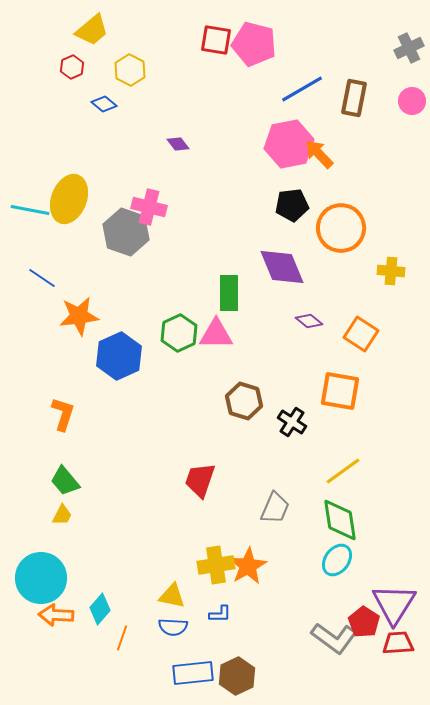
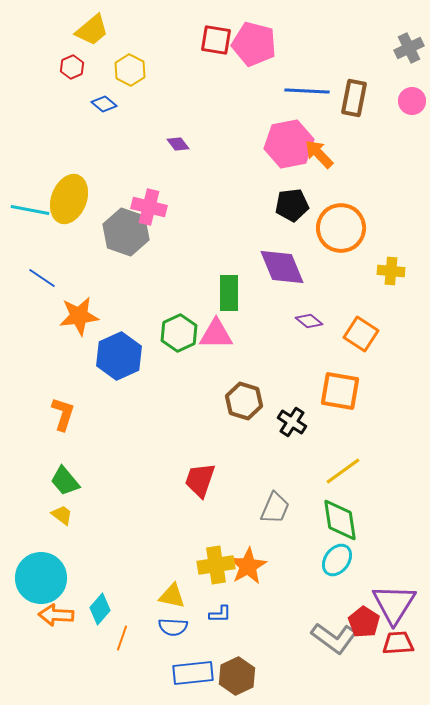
blue line at (302, 89): moved 5 px right, 2 px down; rotated 33 degrees clockwise
yellow trapezoid at (62, 515): rotated 80 degrees counterclockwise
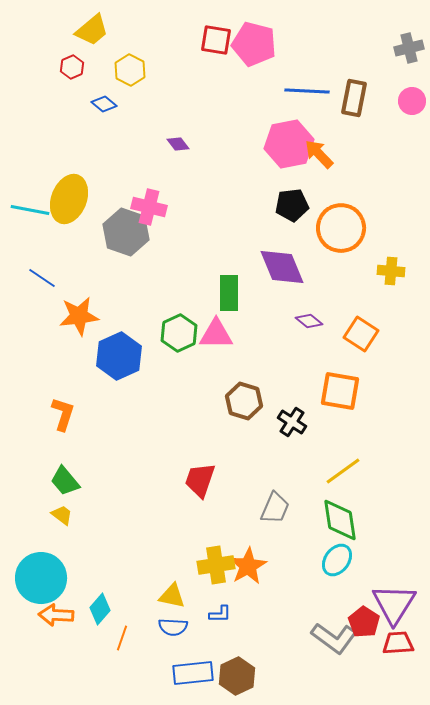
gray cross at (409, 48): rotated 12 degrees clockwise
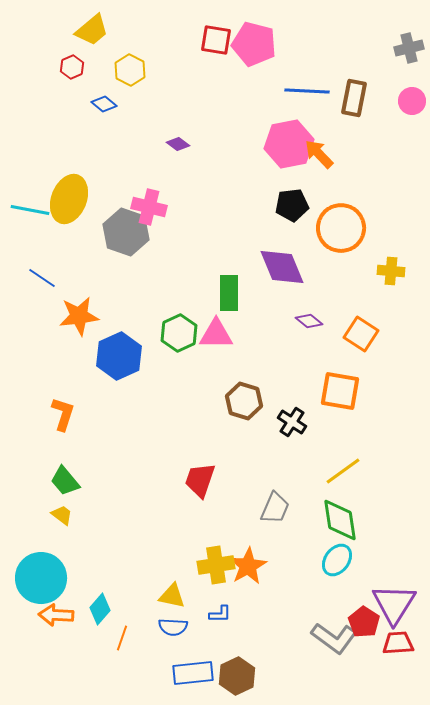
purple diamond at (178, 144): rotated 15 degrees counterclockwise
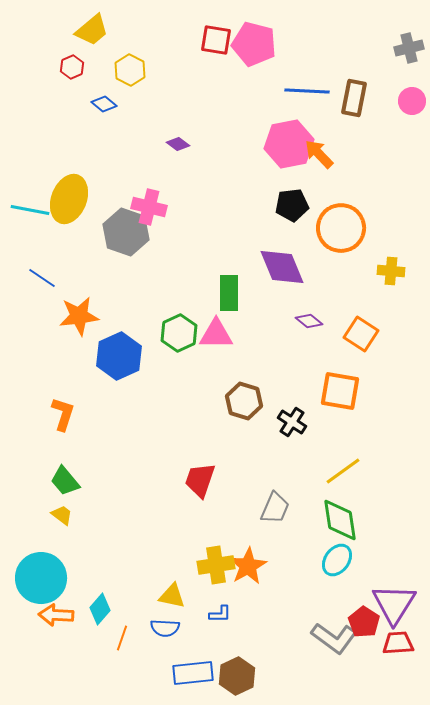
blue semicircle at (173, 627): moved 8 px left, 1 px down
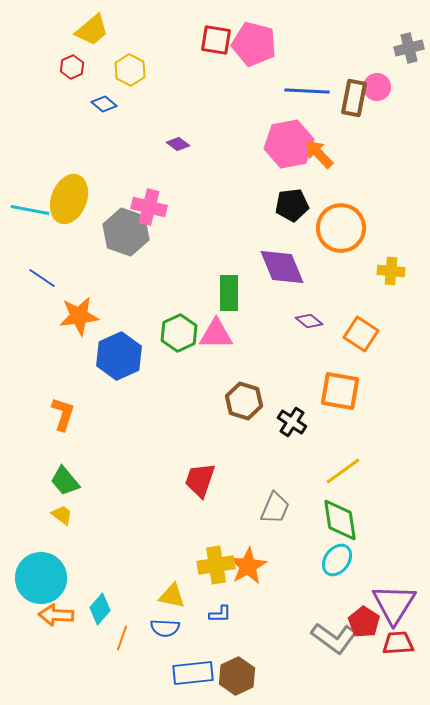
pink circle at (412, 101): moved 35 px left, 14 px up
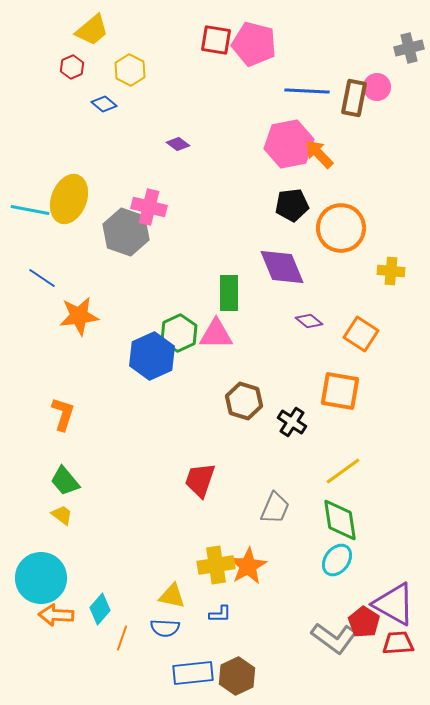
blue hexagon at (119, 356): moved 33 px right
purple triangle at (394, 604): rotated 33 degrees counterclockwise
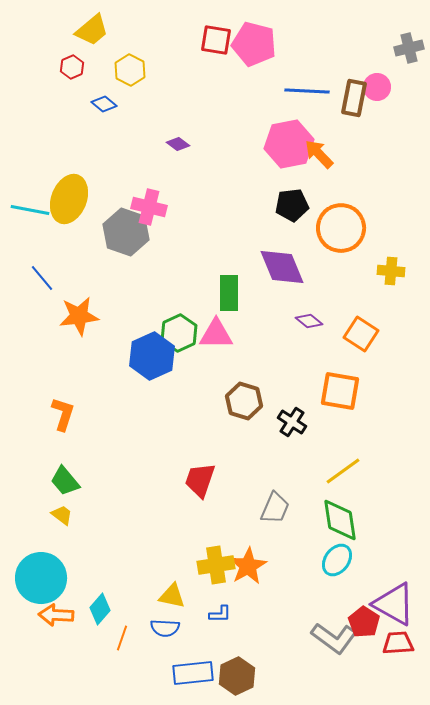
blue line at (42, 278): rotated 16 degrees clockwise
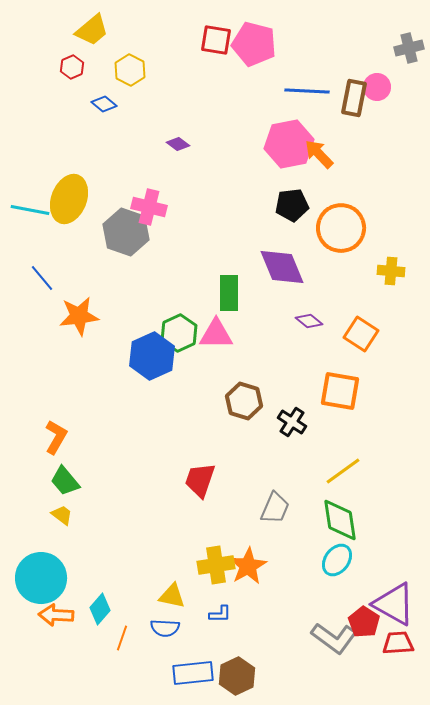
orange L-shape at (63, 414): moved 7 px left, 23 px down; rotated 12 degrees clockwise
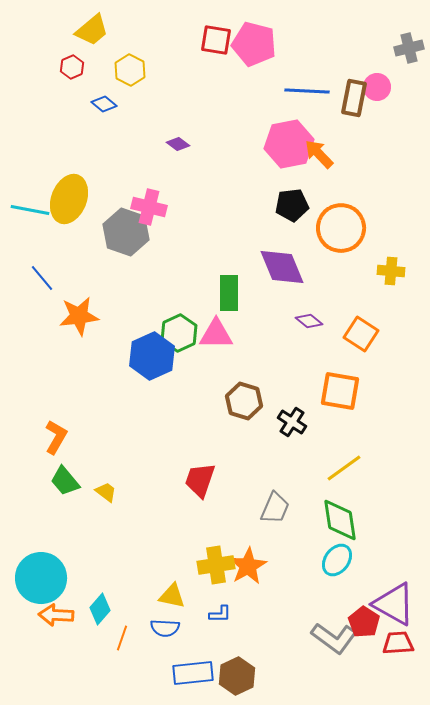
yellow line at (343, 471): moved 1 px right, 3 px up
yellow trapezoid at (62, 515): moved 44 px right, 23 px up
